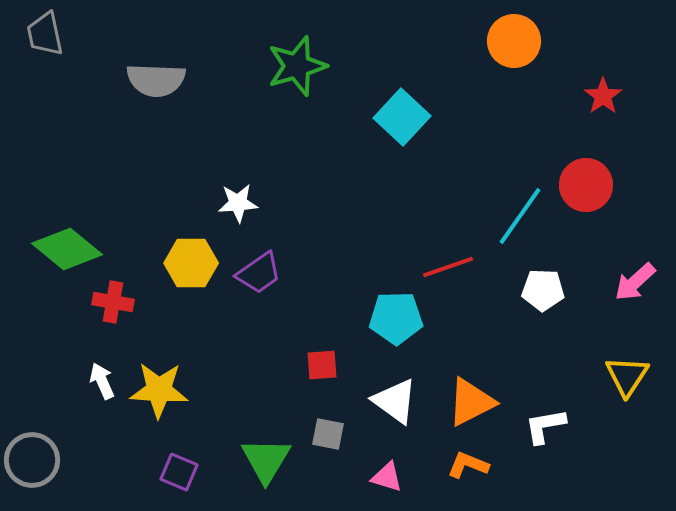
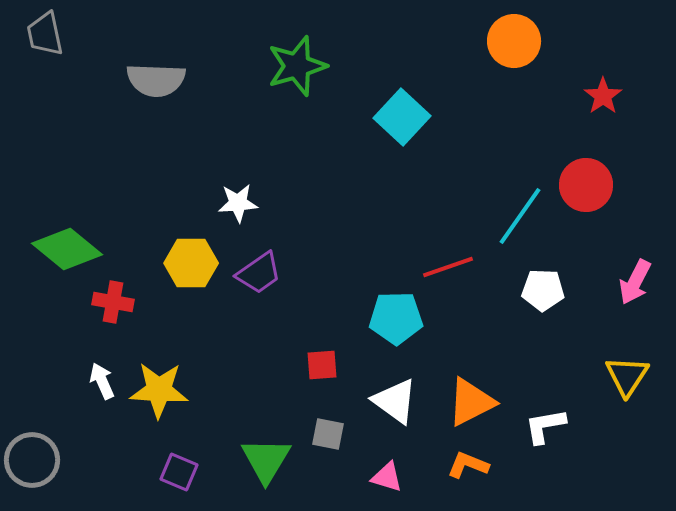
pink arrow: rotated 21 degrees counterclockwise
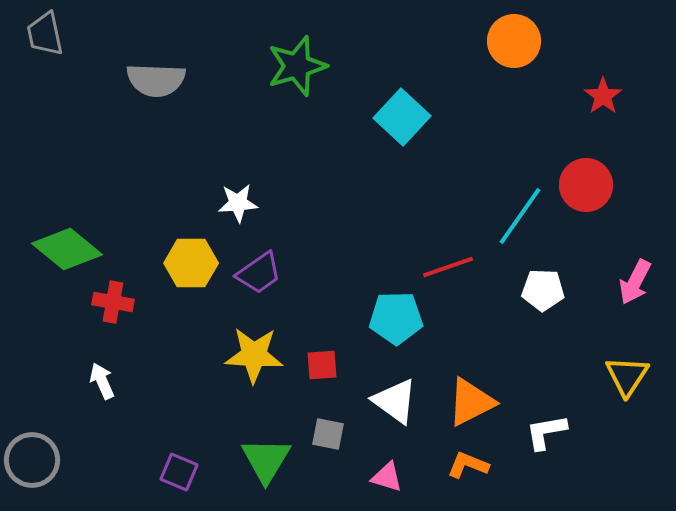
yellow star: moved 95 px right, 35 px up
white L-shape: moved 1 px right, 6 px down
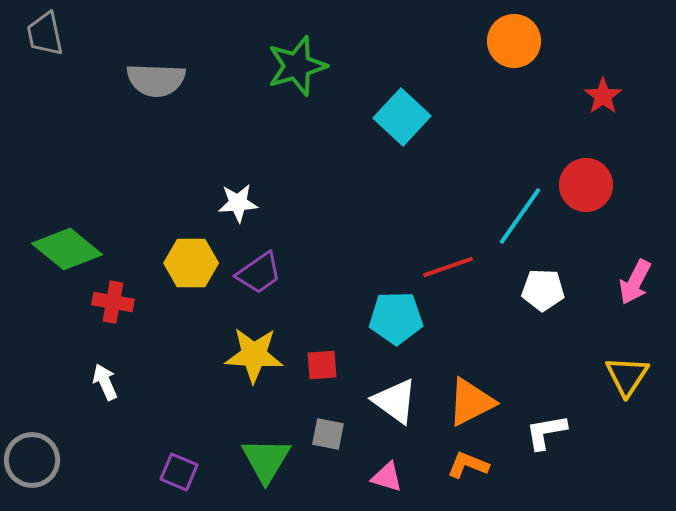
white arrow: moved 3 px right, 1 px down
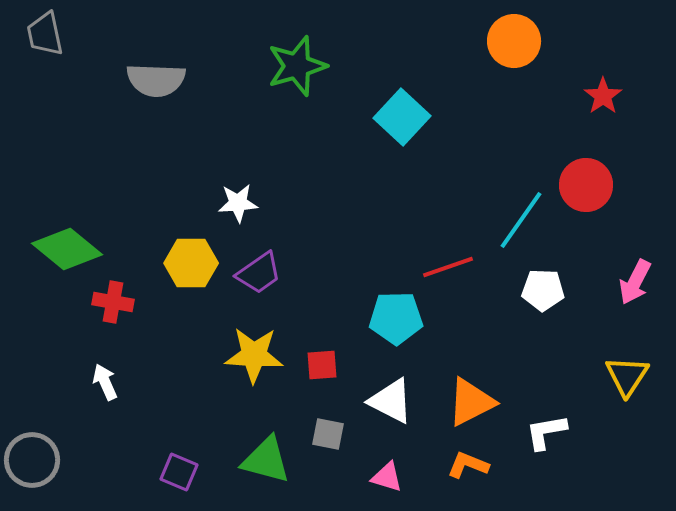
cyan line: moved 1 px right, 4 px down
white triangle: moved 4 px left; rotated 9 degrees counterclockwise
green triangle: rotated 46 degrees counterclockwise
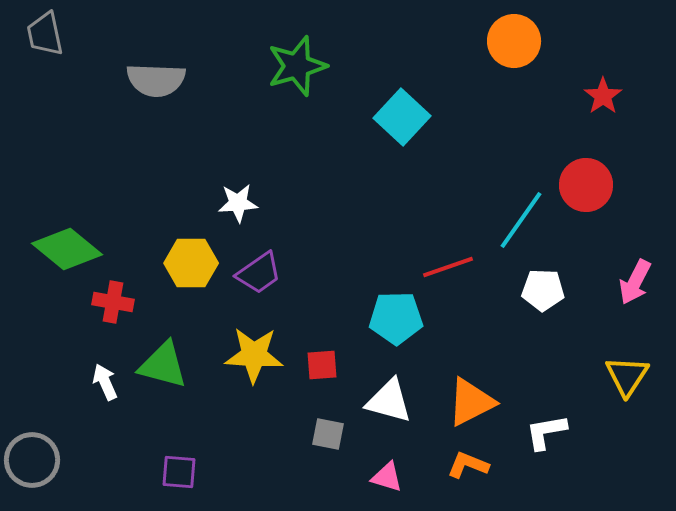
white triangle: moved 2 px left; rotated 12 degrees counterclockwise
green triangle: moved 103 px left, 95 px up
purple square: rotated 18 degrees counterclockwise
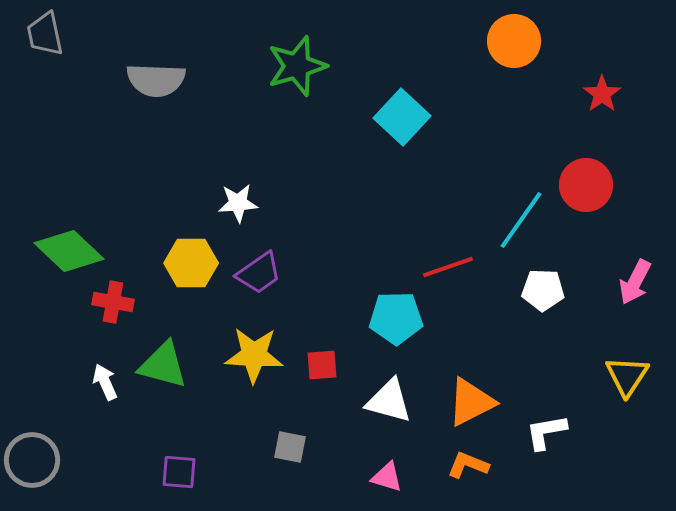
red star: moved 1 px left, 2 px up
green diamond: moved 2 px right, 2 px down; rotated 4 degrees clockwise
gray square: moved 38 px left, 13 px down
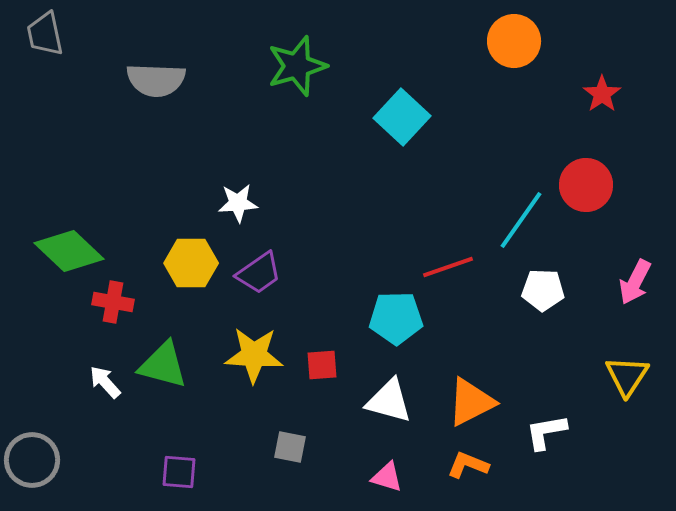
white arrow: rotated 18 degrees counterclockwise
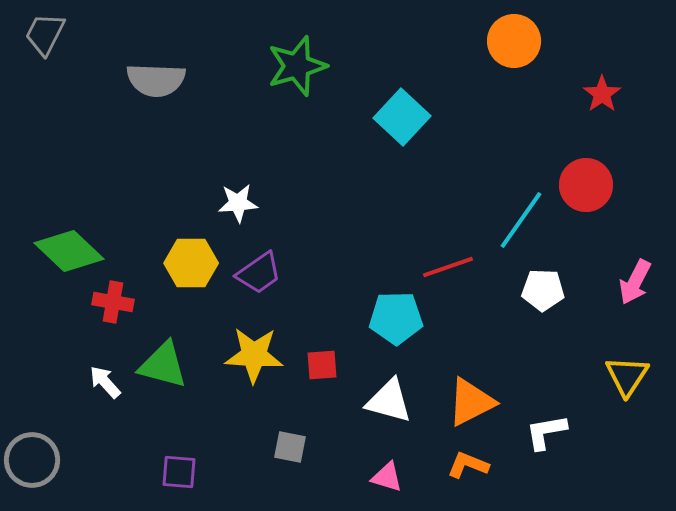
gray trapezoid: rotated 39 degrees clockwise
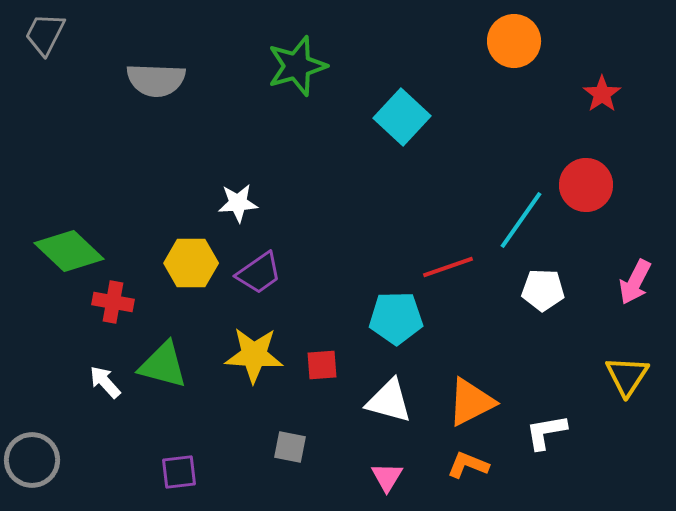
purple square: rotated 12 degrees counterclockwise
pink triangle: rotated 44 degrees clockwise
